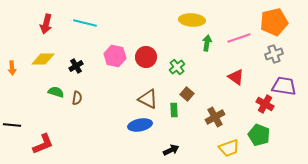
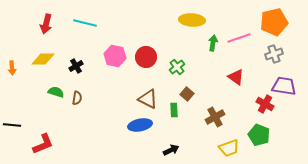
green arrow: moved 6 px right
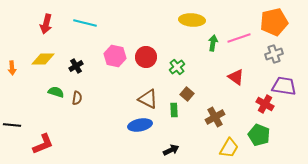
yellow trapezoid: rotated 40 degrees counterclockwise
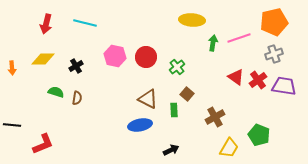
red cross: moved 7 px left, 24 px up; rotated 24 degrees clockwise
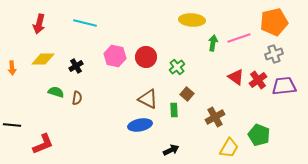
red arrow: moved 7 px left
purple trapezoid: rotated 15 degrees counterclockwise
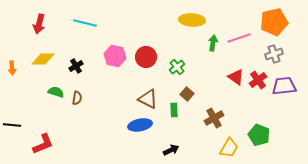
brown cross: moved 1 px left, 1 px down
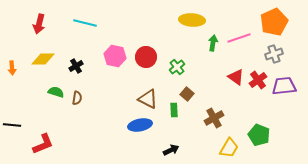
orange pentagon: rotated 12 degrees counterclockwise
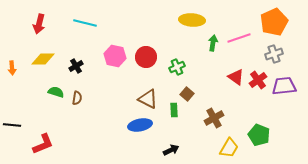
green cross: rotated 14 degrees clockwise
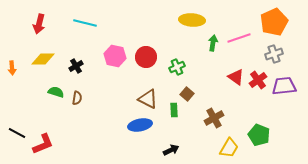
black line: moved 5 px right, 8 px down; rotated 24 degrees clockwise
